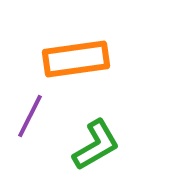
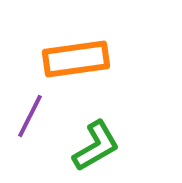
green L-shape: moved 1 px down
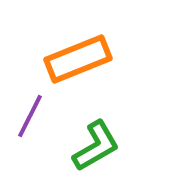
orange rectangle: moved 2 px right; rotated 14 degrees counterclockwise
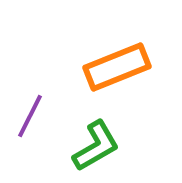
orange rectangle: moved 39 px right, 8 px down
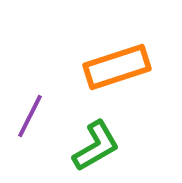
orange rectangle: rotated 4 degrees clockwise
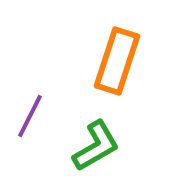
orange rectangle: moved 6 px up; rotated 54 degrees counterclockwise
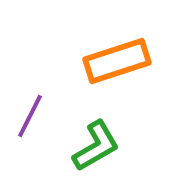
orange rectangle: rotated 54 degrees clockwise
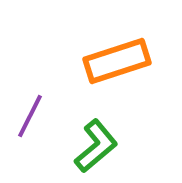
green L-shape: rotated 10 degrees counterclockwise
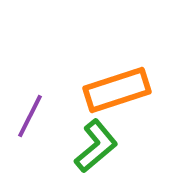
orange rectangle: moved 29 px down
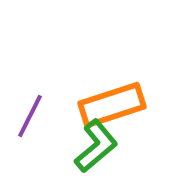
orange rectangle: moved 5 px left, 15 px down
